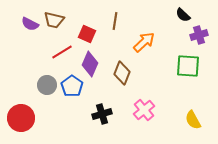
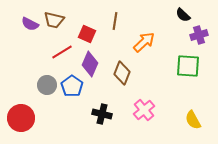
black cross: rotated 30 degrees clockwise
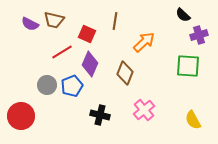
brown diamond: moved 3 px right
blue pentagon: rotated 15 degrees clockwise
black cross: moved 2 px left, 1 px down
red circle: moved 2 px up
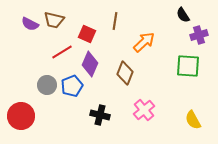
black semicircle: rotated 14 degrees clockwise
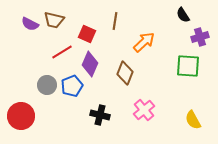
purple cross: moved 1 px right, 2 px down
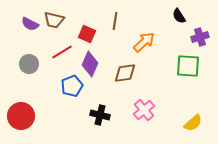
black semicircle: moved 4 px left, 1 px down
brown diamond: rotated 60 degrees clockwise
gray circle: moved 18 px left, 21 px up
yellow semicircle: moved 3 px down; rotated 102 degrees counterclockwise
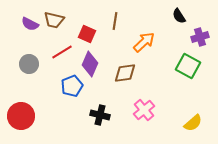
green square: rotated 25 degrees clockwise
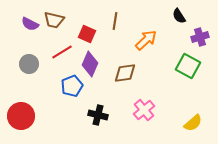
orange arrow: moved 2 px right, 2 px up
black cross: moved 2 px left
